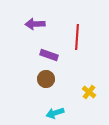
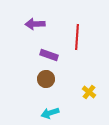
cyan arrow: moved 5 px left
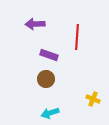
yellow cross: moved 4 px right, 7 px down; rotated 16 degrees counterclockwise
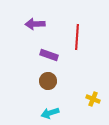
brown circle: moved 2 px right, 2 px down
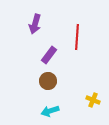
purple arrow: rotated 72 degrees counterclockwise
purple rectangle: rotated 72 degrees counterclockwise
yellow cross: moved 1 px down
cyan arrow: moved 2 px up
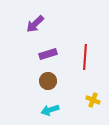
purple arrow: rotated 30 degrees clockwise
red line: moved 8 px right, 20 px down
purple rectangle: moved 1 px left, 1 px up; rotated 36 degrees clockwise
cyan arrow: moved 1 px up
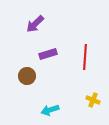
brown circle: moved 21 px left, 5 px up
